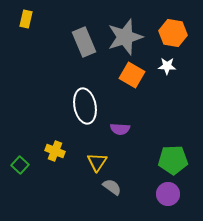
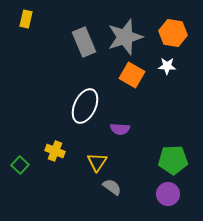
white ellipse: rotated 36 degrees clockwise
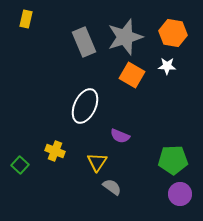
purple semicircle: moved 7 px down; rotated 18 degrees clockwise
purple circle: moved 12 px right
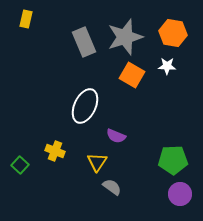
purple semicircle: moved 4 px left
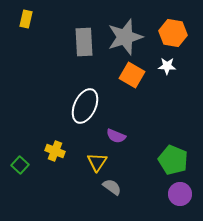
gray rectangle: rotated 20 degrees clockwise
green pentagon: rotated 24 degrees clockwise
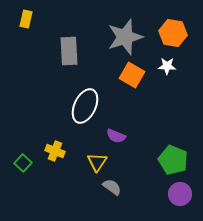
gray rectangle: moved 15 px left, 9 px down
green square: moved 3 px right, 2 px up
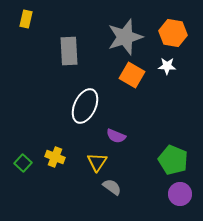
yellow cross: moved 6 px down
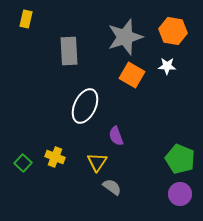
orange hexagon: moved 2 px up
purple semicircle: rotated 48 degrees clockwise
green pentagon: moved 7 px right, 1 px up
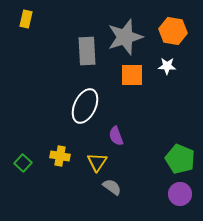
gray rectangle: moved 18 px right
orange square: rotated 30 degrees counterclockwise
yellow cross: moved 5 px right, 1 px up; rotated 12 degrees counterclockwise
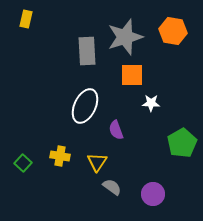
white star: moved 16 px left, 37 px down
purple semicircle: moved 6 px up
green pentagon: moved 2 px right, 16 px up; rotated 20 degrees clockwise
purple circle: moved 27 px left
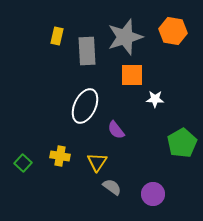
yellow rectangle: moved 31 px right, 17 px down
white star: moved 4 px right, 4 px up
purple semicircle: rotated 18 degrees counterclockwise
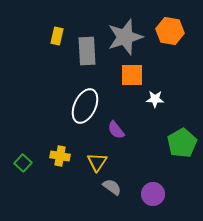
orange hexagon: moved 3 px left
